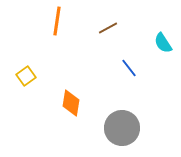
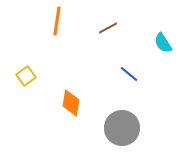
blue line: moved 6 px down; rotated 12 degrees counterclockwise
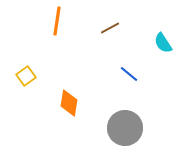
brown line: moved 2 px right
orange diamond: moved 2 px left
gray circle: moved 3 px right
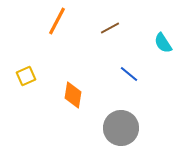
orange line: rotated 20 degrees clockwise
yellow square: rotated 12 degrees clockwise
orange diamond: moved 4 px right, 8 px up
gray circle: moved 4 px left
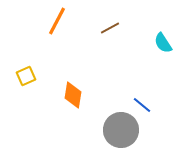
blue line: moved 13 px right, 31 px down
gray circle: moved 2 px down
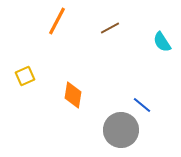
cyan semicircle: moved 1 px left, 1 px up
yellow square: moved 1 px left
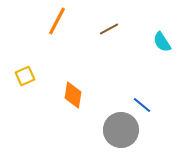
brown line: moved 1 px left, 1 px down
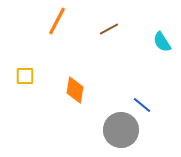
yellow square: rotated 24 degrees clockwise
orange diamond: moved 2 px right, 5 px up
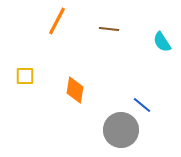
brown line: rotated 36 degrees clockwise
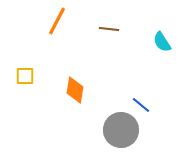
blue line: moved 1 px left
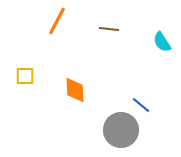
orange diamond: rotated 12 degrees counterclockwise
